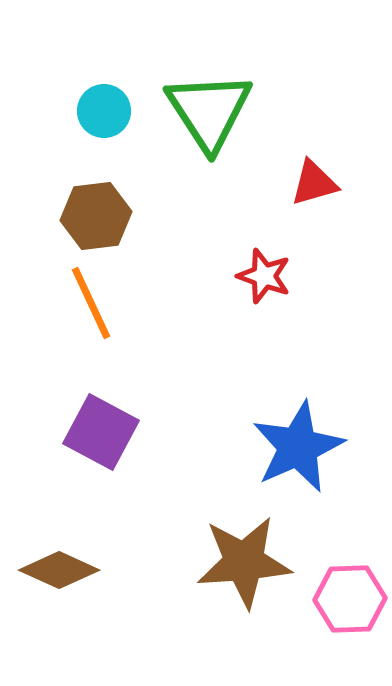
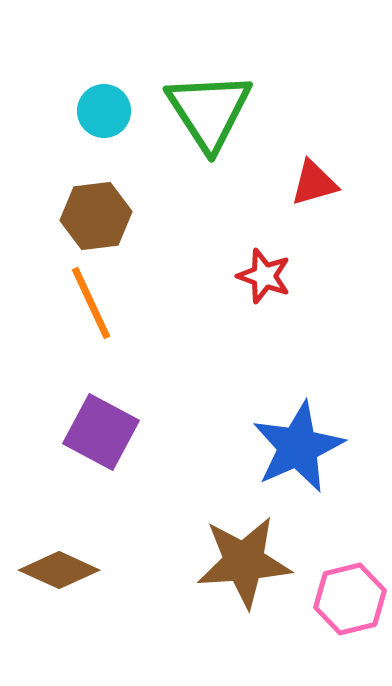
pink hexagon: rotated 12 degrees counterclockwise
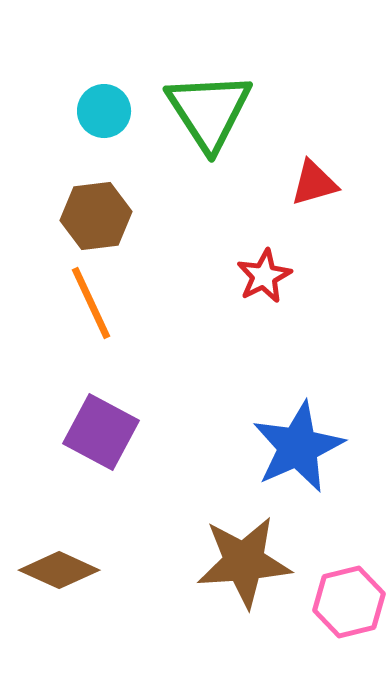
red star: rotated 26 degrees clockwise
pink hexagon: moved 1 px left, 3 px down
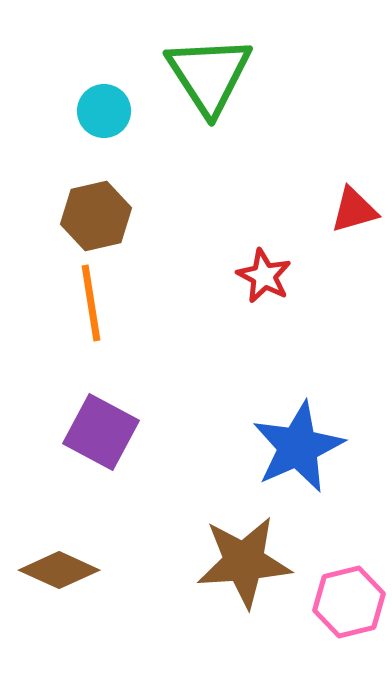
green triangle: moved 36 px up
red triangle: moved 40 px right, 27 px down
brown hexagon: rotated 6 degrees counterclockwise
red star: rotated 18 degrees counterclockwise
orange line: rotated 16 degrees clockwise
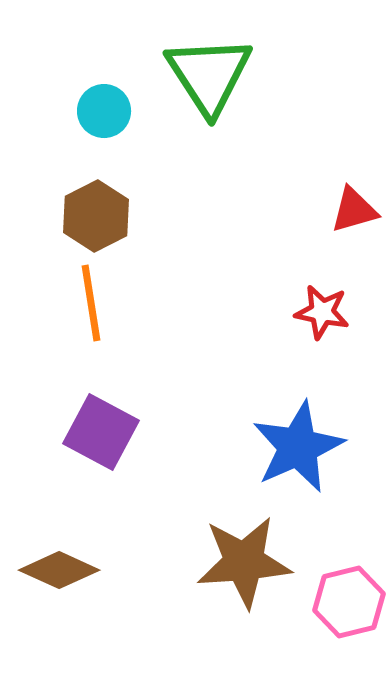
brown hexagon: rotated 14 degrees counterclockwise
red star: moved 58 px right, 36 px down; rotated 16 degrees counterclockwise
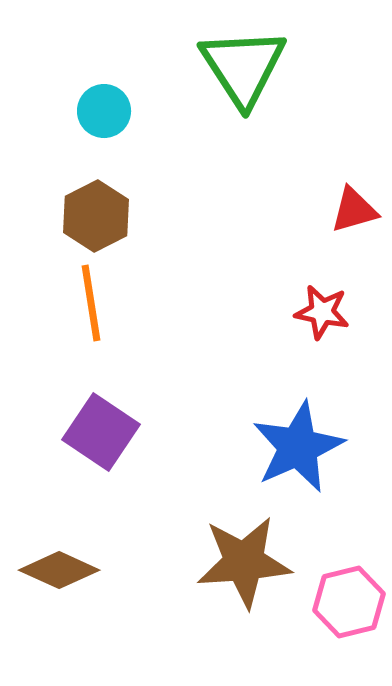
green triangle: moved 34 px right, 8 px up
purple square: rotated 6 degrees clockwise
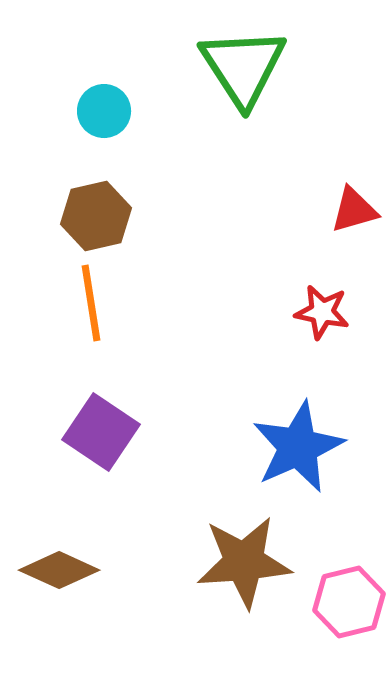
brown hexagon: rotated 14 degrees clockwise
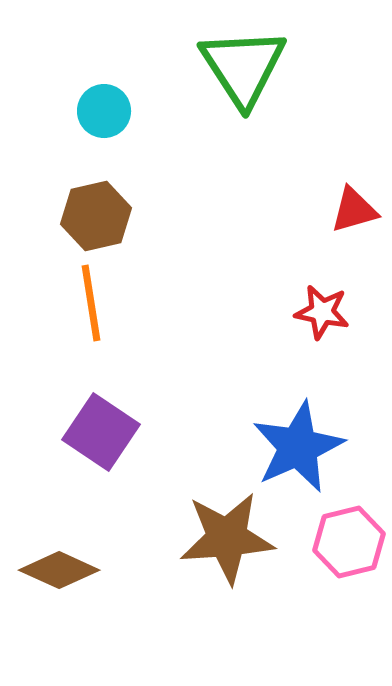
brown star: moved 17 px left, 24 px up
pink hexagon: moved 60 px up
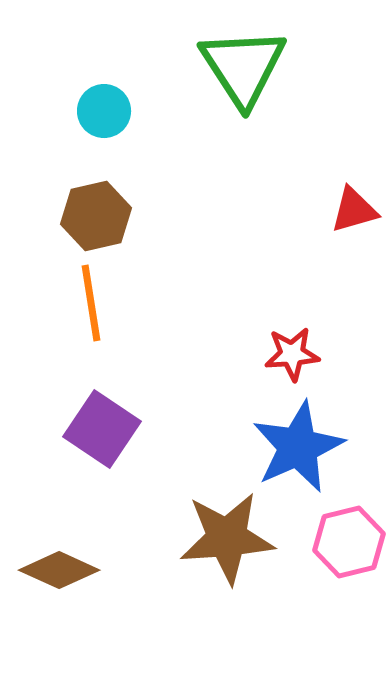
red star: moved 30 px left, 42 px down; rotated 16 degrees counterclockwise
purple square: moved 1 px right, 3 px up
